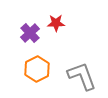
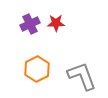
purple cross: moved 9 px up; rotated 18 degrees clockwise
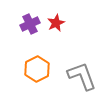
red star: rotated 24 degrees counterclockwise
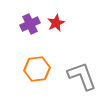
orange hexagon: rotated 20 degrees clockwise
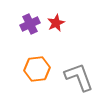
gray L-shape: moved 3 px left, 1 px down
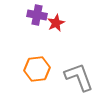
purple cross: moved 7 px right, 9 px up; rotated 36 degrees clockwise
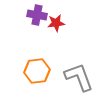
red star: rotated 18 degrees clockwise
orange hexagon: moved 2 px down
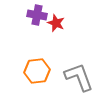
red star: rotated 30 degrees clockwise
